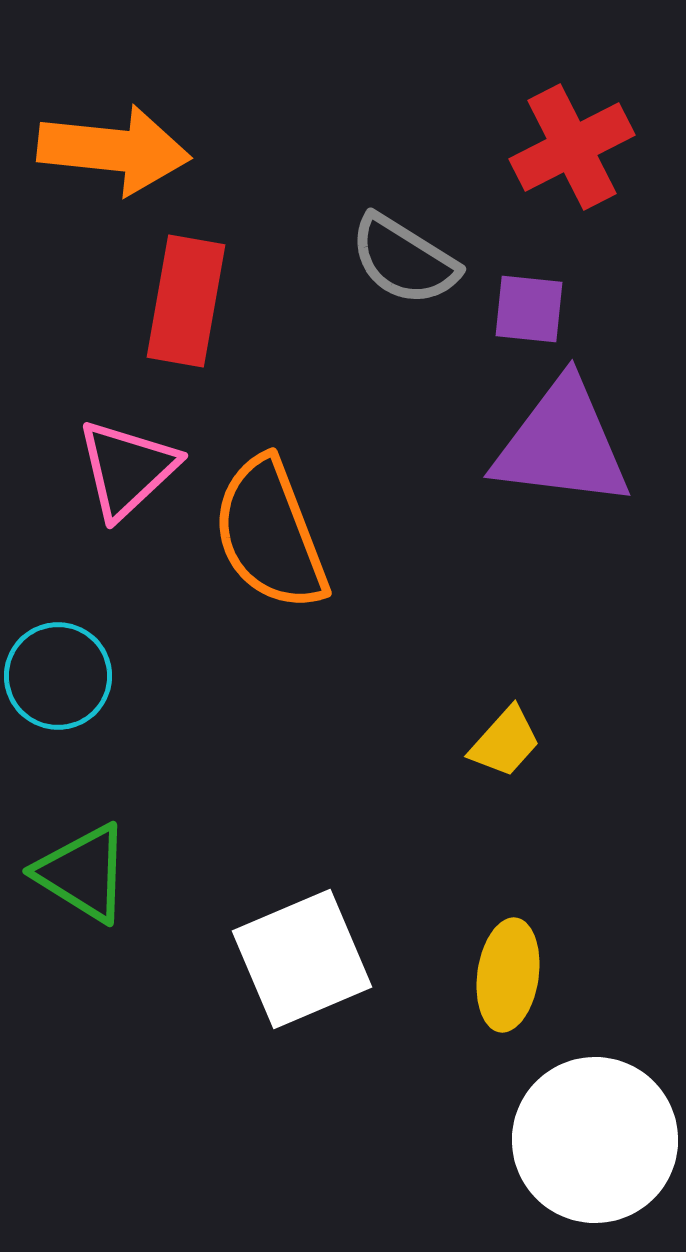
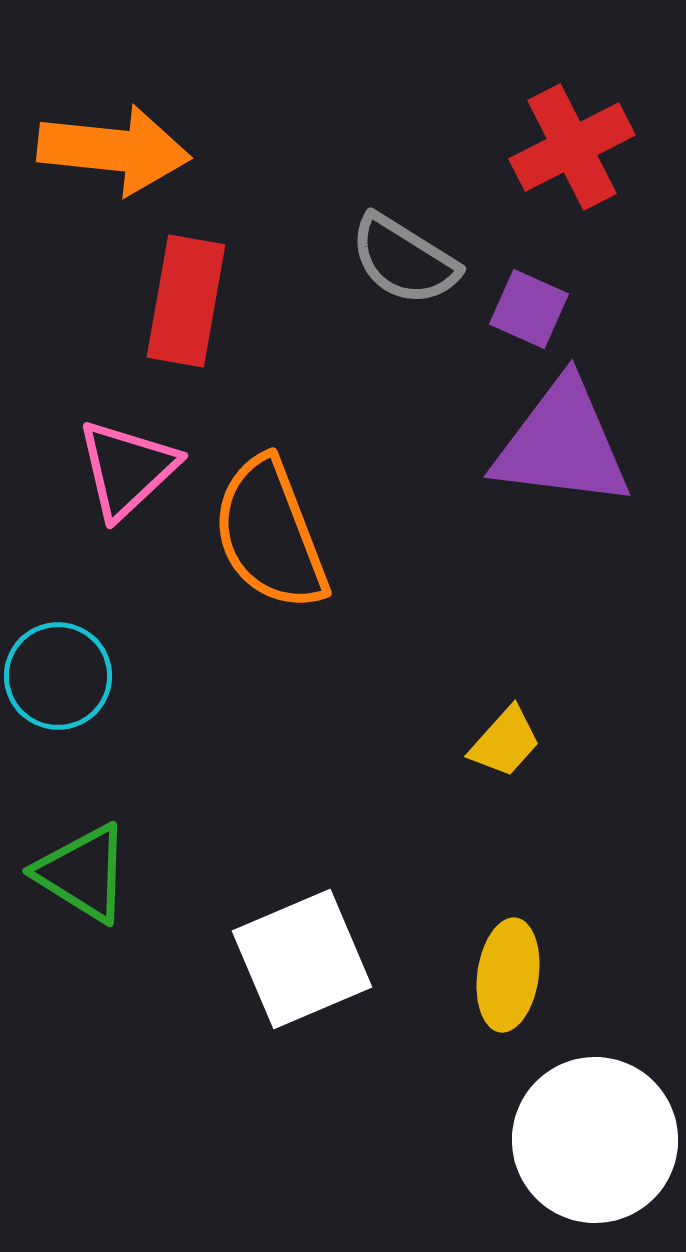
purple square: rotated 18 degrees clockwise
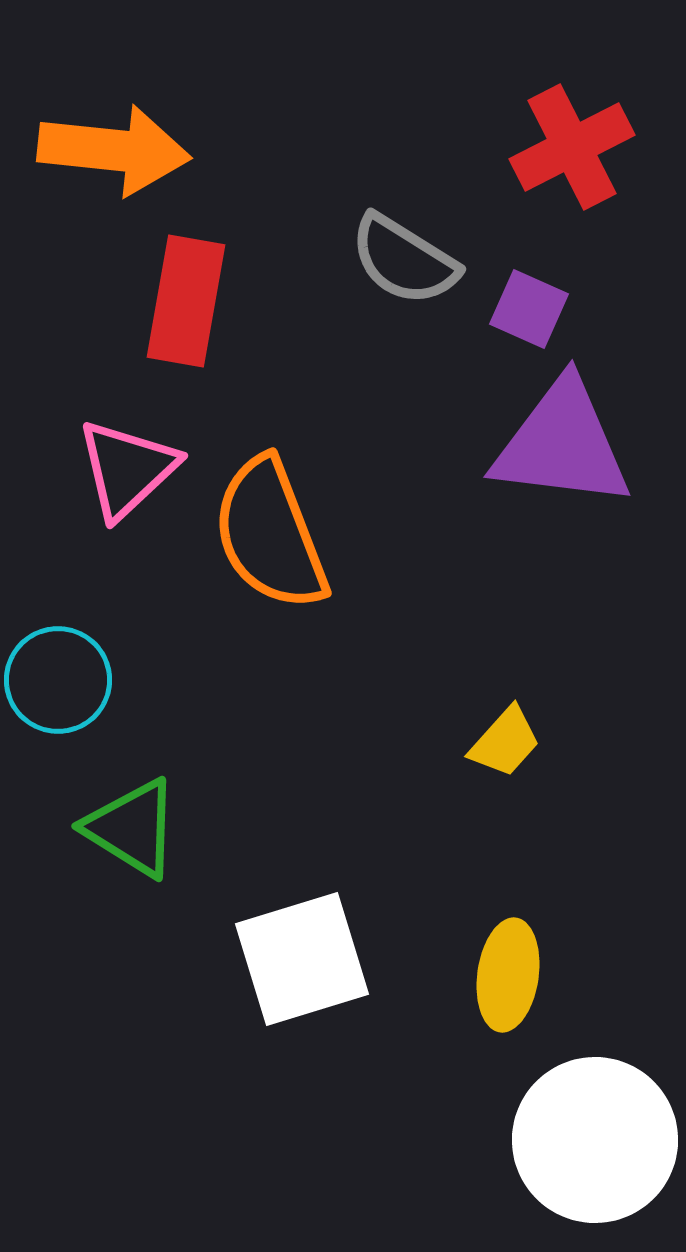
cyan circle: moved 4 px down
green triangle: moved 49 px right, 45 px up
white square: rotated 6 degrees clockwise
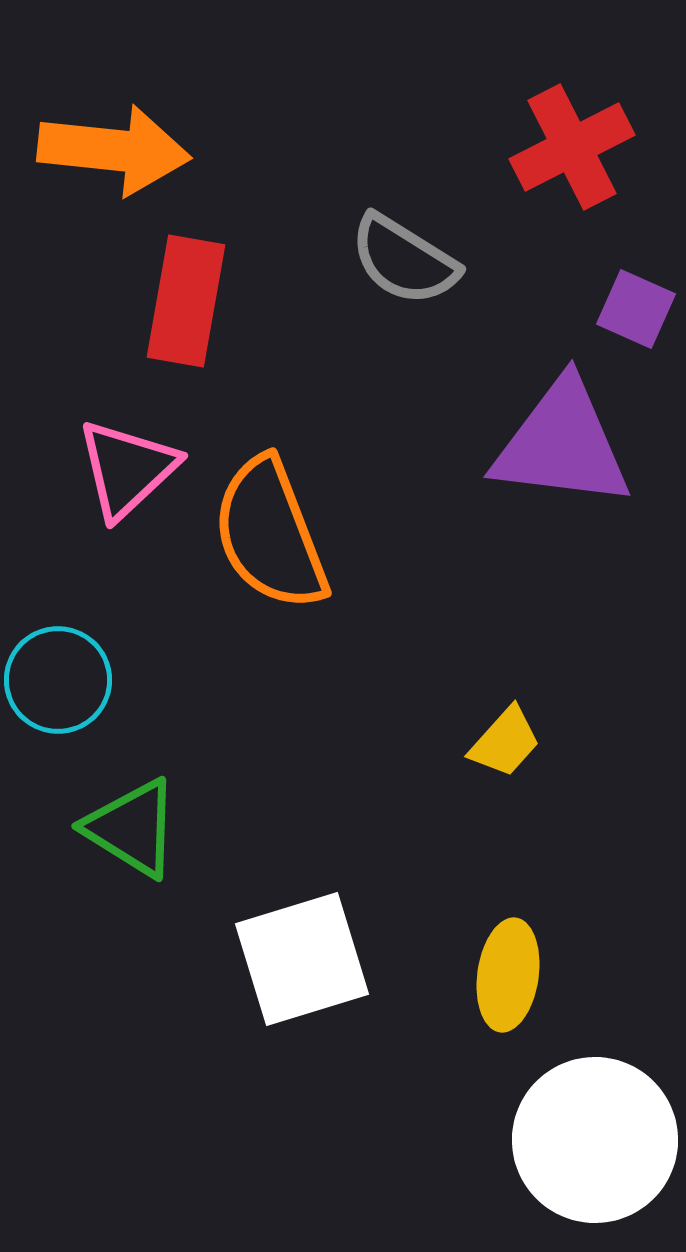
purple square: moved 107 px right
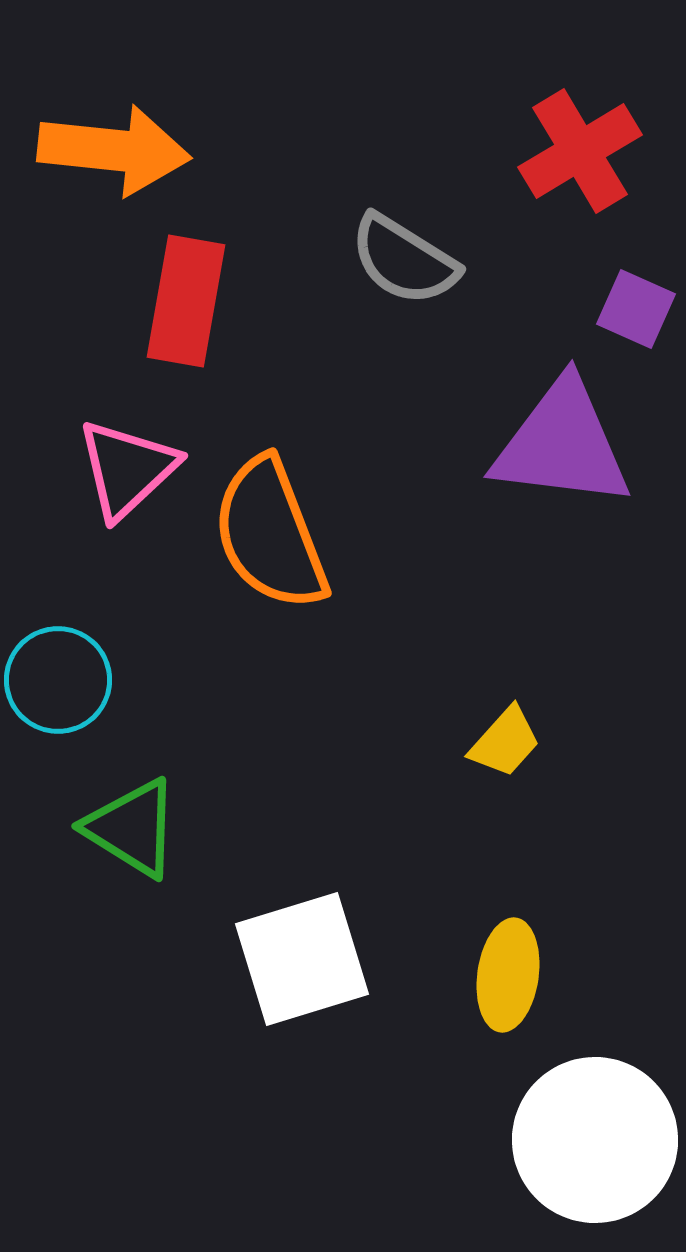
red cross: moved 8 px right, 4 px down; rotated 4 degrees counterclockwise
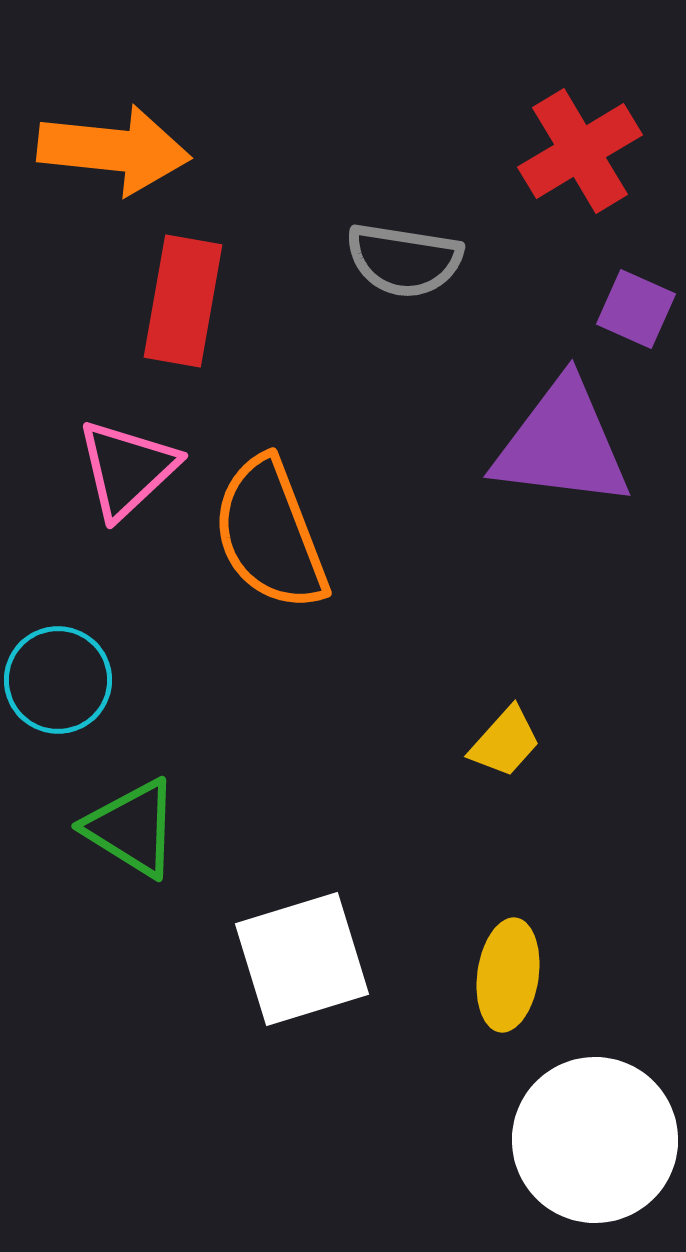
gray semicircle: rotated 23 degrees counterclockwise
red rectangle: moved 3 px left
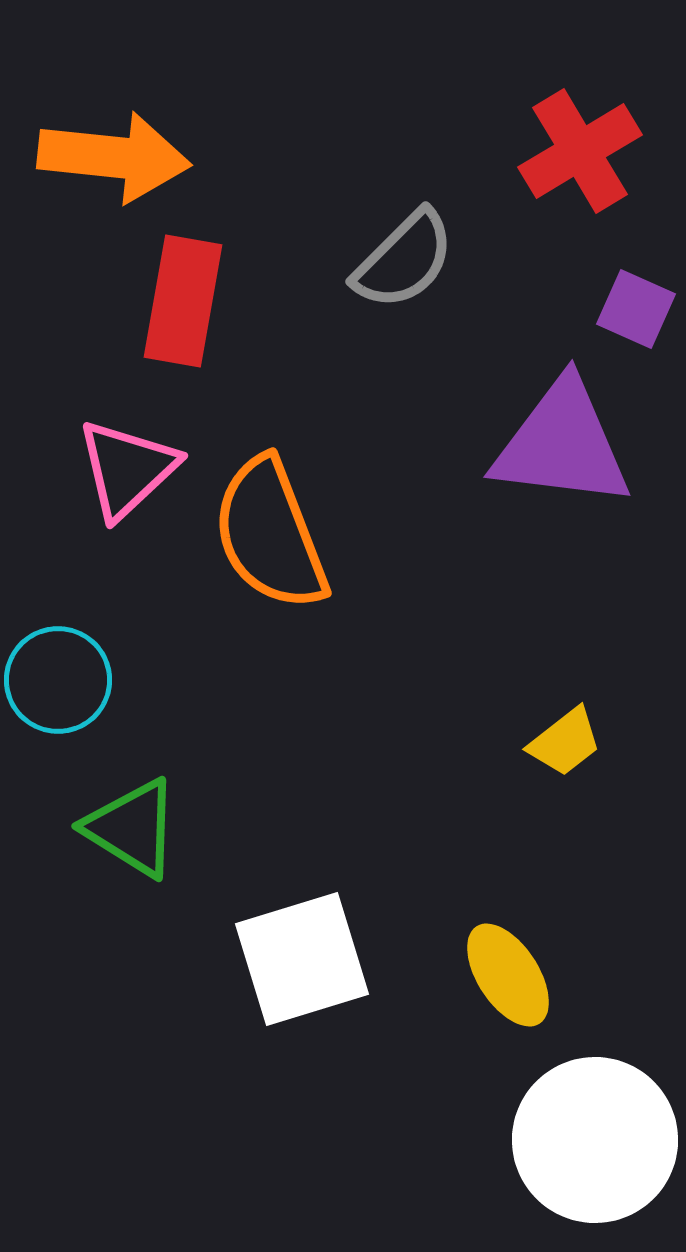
orange arrow: moved 7 px down
gray semicircle: rotated 54 degrees counterclockwise
yellow trapezoid: moved 60 px right; rotated 10 degrees clockwise
yellow ellipse: rotated 41 degrees counterclockwise
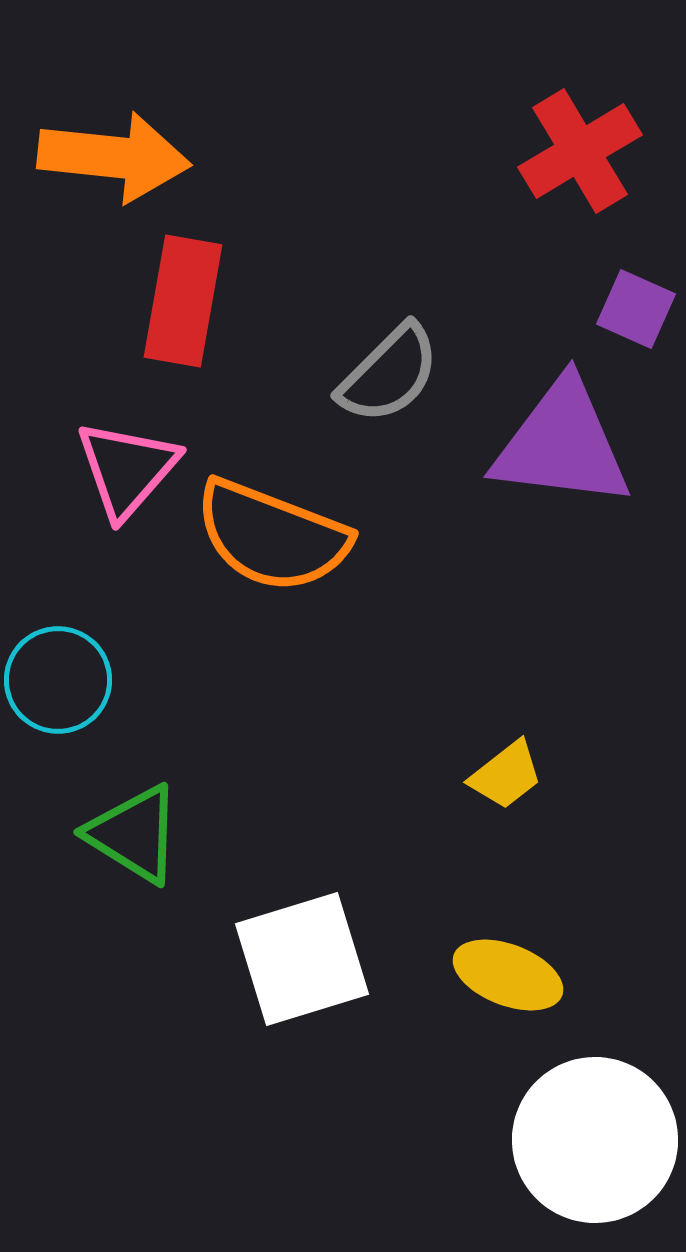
gray semicircle: moved 15 px left, 114 px down
pink triangle: rotated 6 degrees counterclockwise
orange semicircle: moved 2 px right, 2 px down; rotated 48 degrees counterclockwise
yellow trapezoid: moved 59 px left, 33 px down
green triangle: moved 2 px right, 6 px down
yellow ellipse: rotated 36 degrees counterclockwise
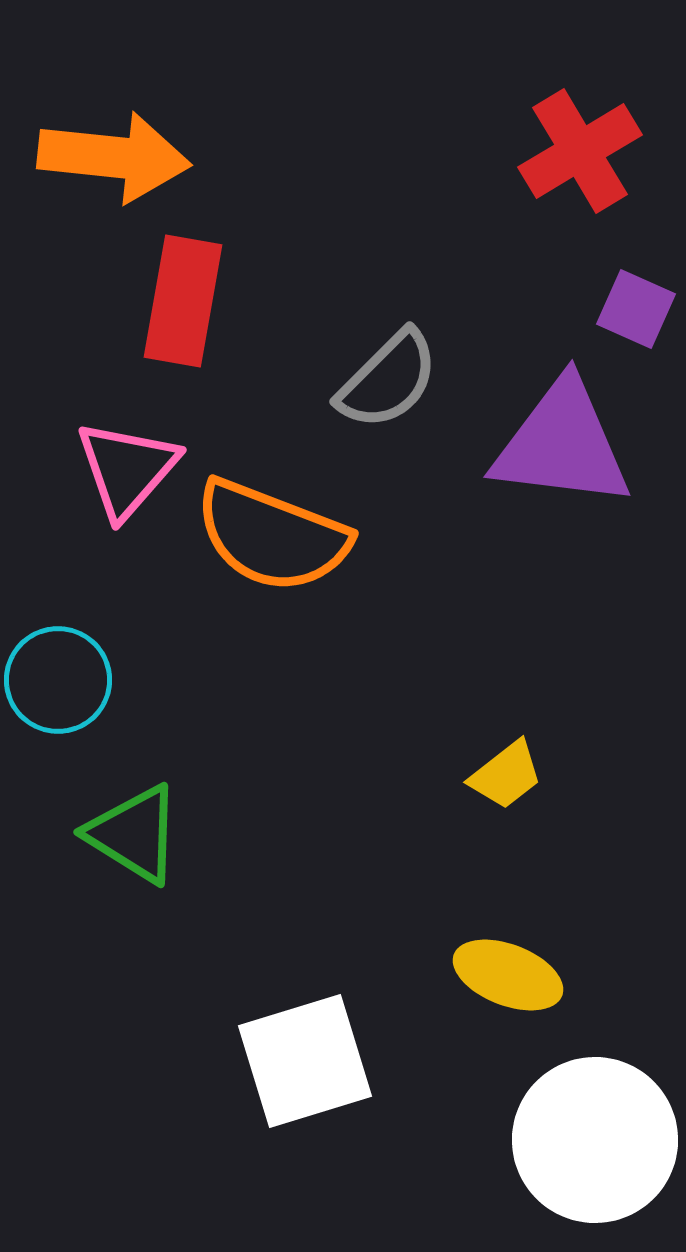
gray semicircle: moved 1 px left, 6 px down
white square: moved 3 px right, 102 px down
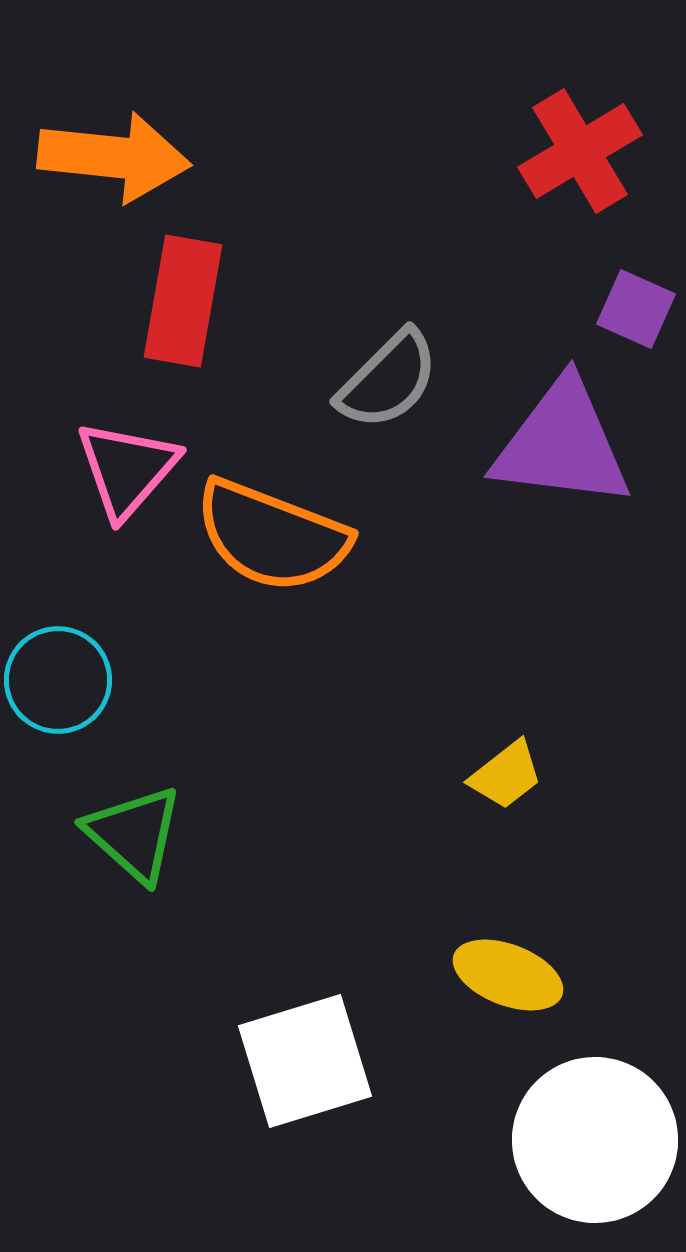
green triangle: rotated 10 degrees clockwise
